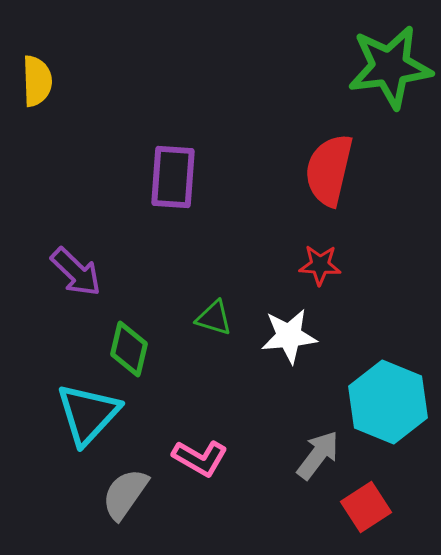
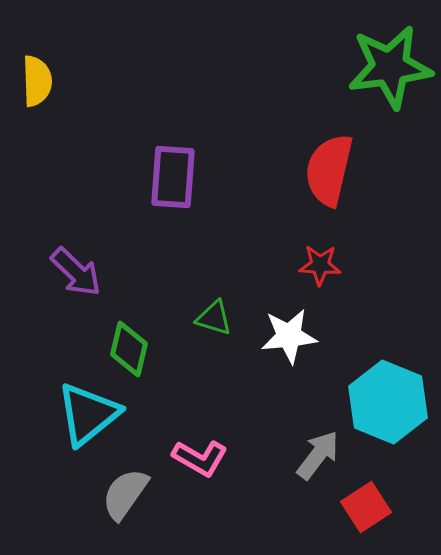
cyan triangle: rotated 8 degrees clockwise
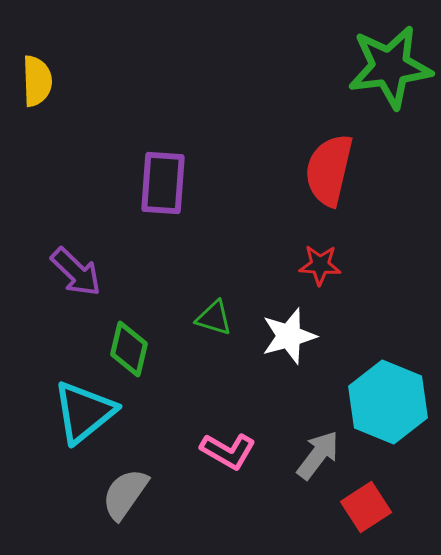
purple rectangle: moved 10 px left, 6 px down
white star: rotated 10 degrees counterclockwise
cyan triangle: moved 4 px left, 2 px up
pink L-shape: moved 28 px right, 7 px up
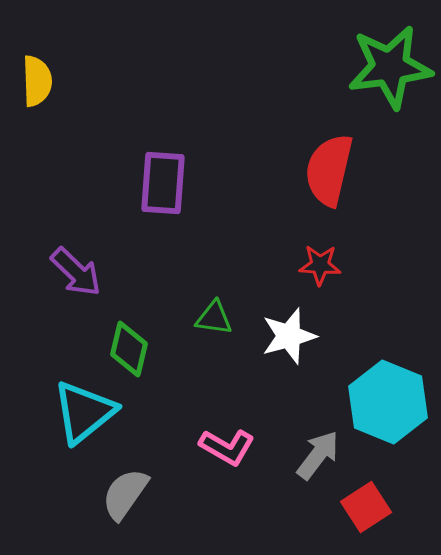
green triangle: rotated 9 degrees counterclockwise
pink L-shape: moved 1 px left, 4 px up
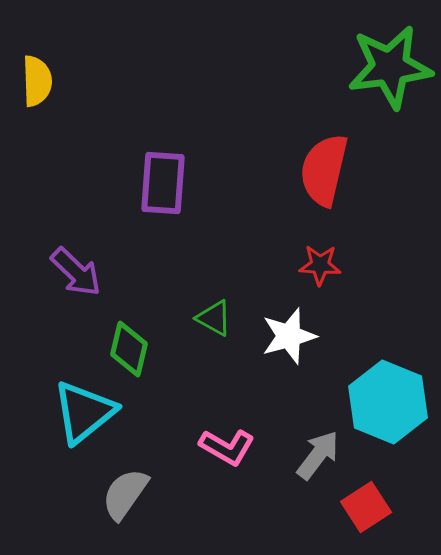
red semicircle: moved 5 px left
green triangle: rotated 21 degrees clockwise
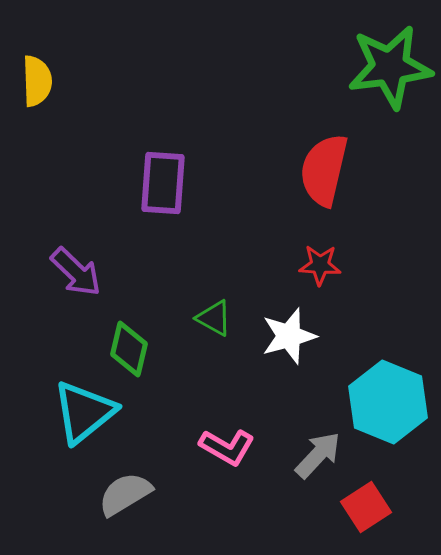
gray arrow: rotated 6 degrees clockwise
gray semicircle: rotated 24 degrees clockwise
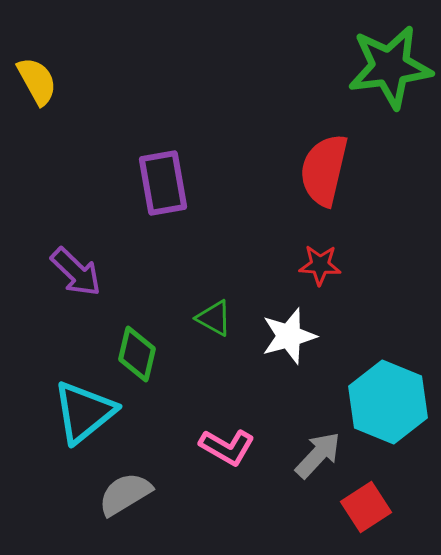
yellow semicircle: rotated 27 degrees counterclockwise
purple rectangle: rotated 14 degrees counterclockwise
green diamond: moved 8 px right, 5 px down
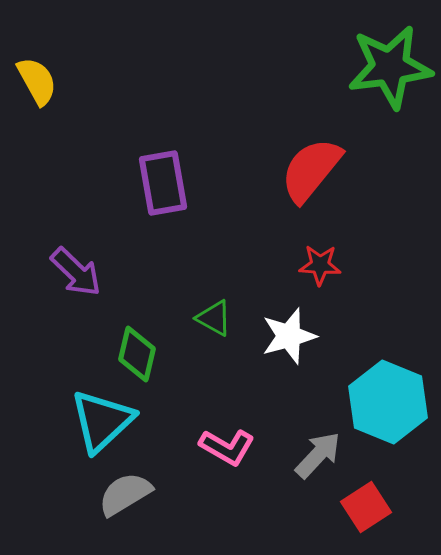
red semicircle: moved 13 px left; rotated 26 degrees clockwise
cyan triangle: moved 18 px right, 9 px down; rotated 4 degrees counterclockwise
